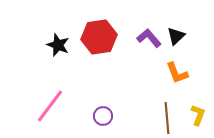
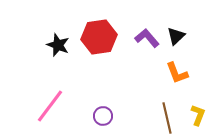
purple L-shape: moved 2 px left
brown line: rotated 8 degrees counterclockwise
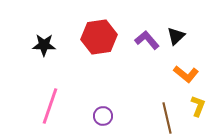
purple L-shape: moved 2 px down
black star: moved 14 px left; rotated 20 degrees counterclockwise
orange L-shape: moved 9 px right, 1 px down; rotated 30 degrees counterclockwise
pink line: rotated 18 degrees counterclockwise
yellow L-shape: moved 9 px up
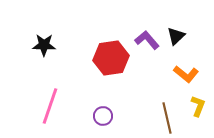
red hexagon: moved 12 px right, 21 px down
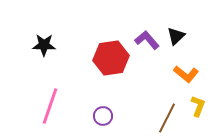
brown line: rotated 40 degrees clockwise
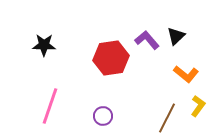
yellow L-shape: rotated 15 degrees clockwise
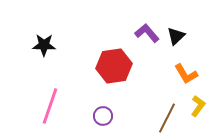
purple L-shape: moved 7 px up
red hexagon: moved 3 px right, 8 px down
orange L-shape: rotated 20 degrees clockwise
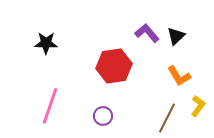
black star: moved 2 px right, 2 px up
orange L-shape: moved 7 px left, 2 px down
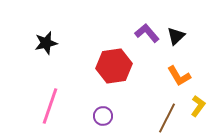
black star: rotated 15 degrees counterclockwise
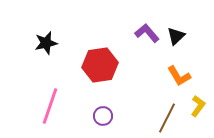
red hexagon: moved 14 px left, 1 px up
